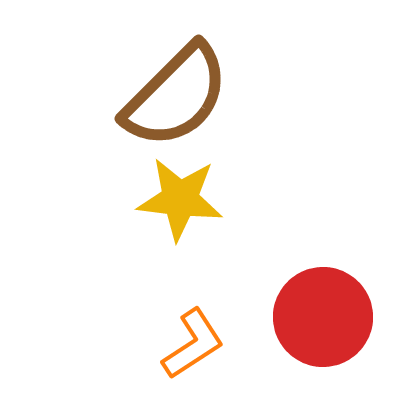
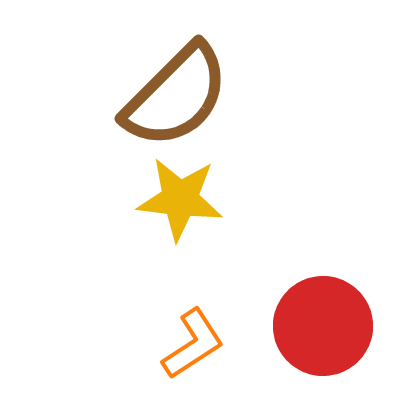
red circle: moved 9 px down
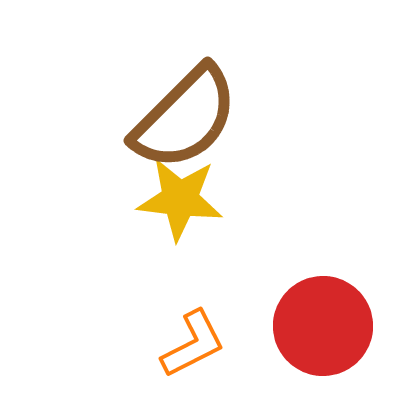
brown semicircle: moved 9 px right, 22 px down
orange L-shape: rotated 6 degrees clockwise
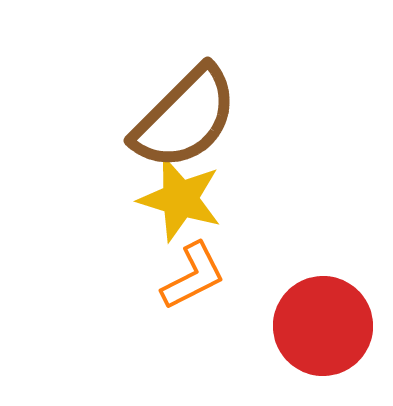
yellow star: rotated 10 degrees clockwise
orange L-shape: moved 68 px up
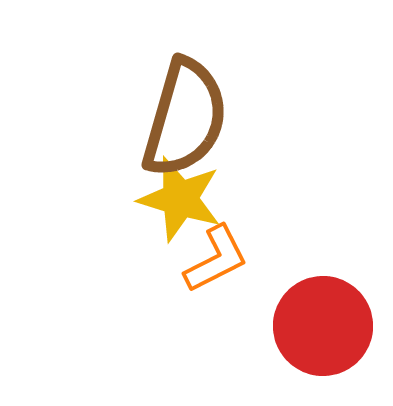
brown semicircle: rotated 29 degrees counterclockwise
orange L-shape: moved 23 px right, 17 px up
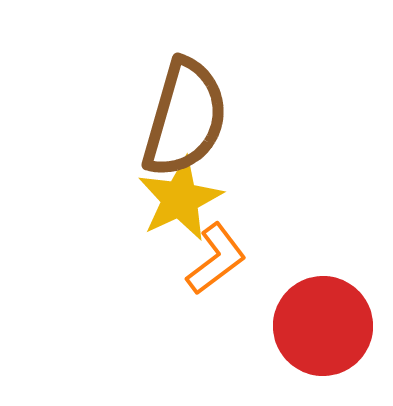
yellow star: rotated 30 degrees clockwise
orange L-shape: rotated 10 degrees counterclockwise
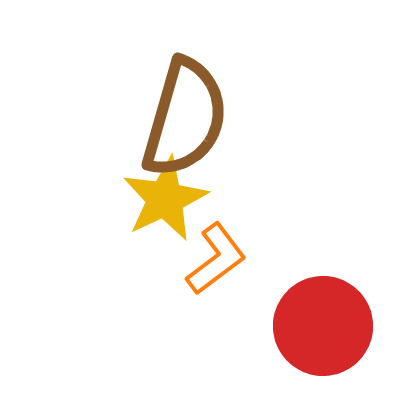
yellow star: moved 15 px left
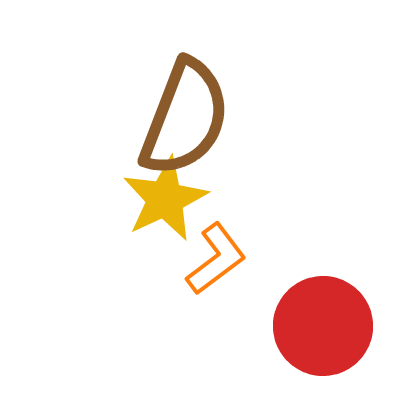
brown semicircle: rotated 5 degrees clockwise
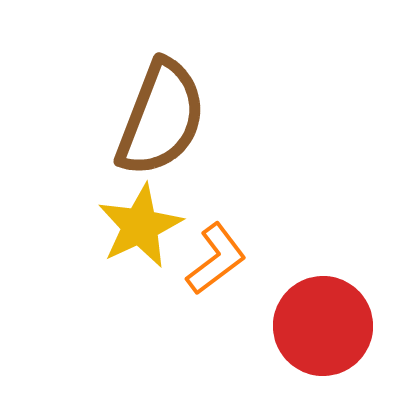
brown semicircle: moved 24 px left
yellow star: moved 25 px left, 27 px down
